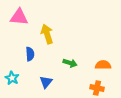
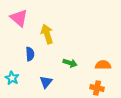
pink triangle: moved 1 px down; rotated 36 degrees clockwise
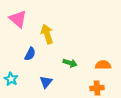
pink triangle: moved 1 px left, 1 px down
blue semicircle: rotated 32 degrees clockwise
cyan star: moved 1 px left, 1 px down
orange cross: rotated 16 degrees counterclockwise
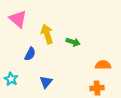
green arrow: moved 3 px right, 21 px up
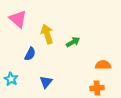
green arrow: rotated 48 degrees counterclockwise
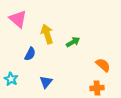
orange semicircle: rotated 42 degrees clockwise
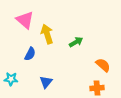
pink triangle: moved 7 px right, 1 px down
green arrow: moved 3 px right
cyan star: rotated 24 degrees counterclockwise
